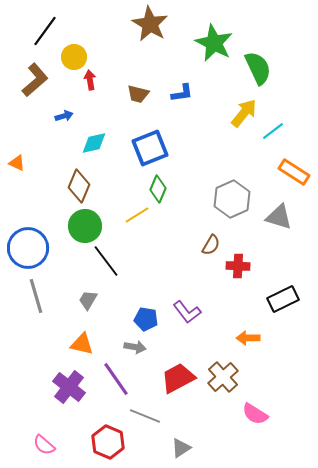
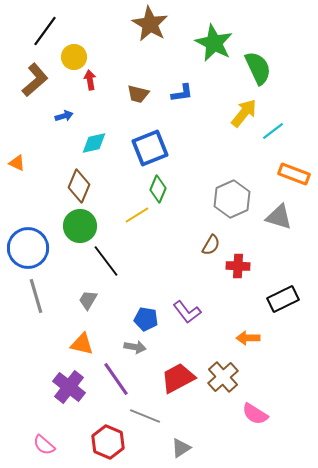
orange rectangle at (294, 172): moved 2 px down; rotated 12 degrees counterclockwise
green circle at (85, 226): moved 5 px left
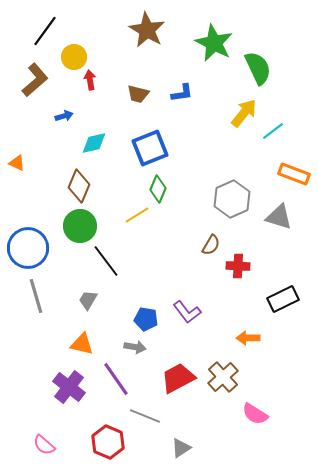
brown star at (150, 24): moved 3 px left, 6 px down
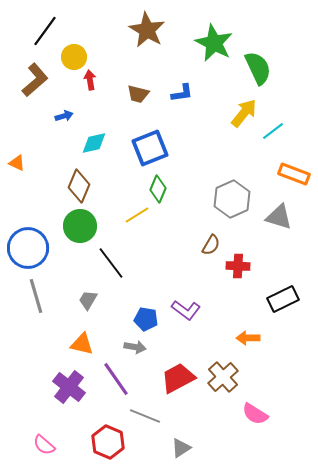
black line at (106, 261): moved 5 px right, 2 px down
purple L-shape at (187, 312): moved 1 px left, 2 px up; rotated 16 degrees counterclockwise
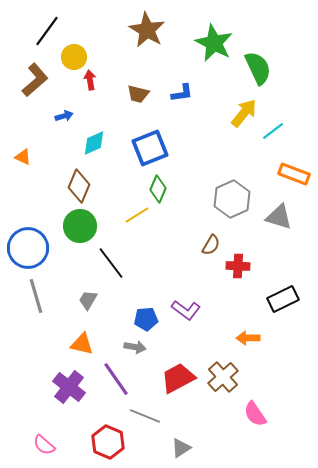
black line at (45, 31): moved 2 px right
cyan diamond at (94, 143): rotated 12 degrees counterclockwise
orange triangle at (17, 163): moved 6 px right, 6 px up
blue pentagon at (146, 319): rotated 15 degrees counterclockwise
pink semicircle at (255, 414): rotated 24 degrees clockwise
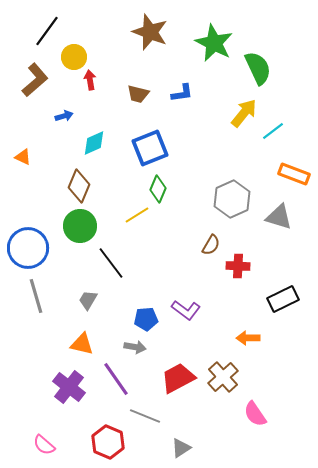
brown star at (147, 30): moved 3 px right, 2 px down; rotated 9 degrees counterclockwise
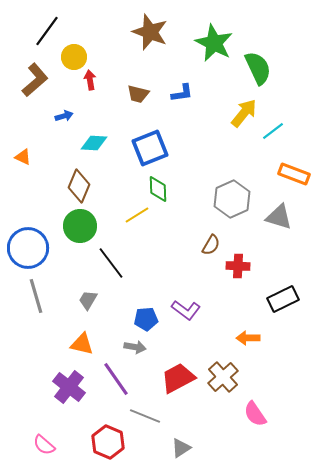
cyan diamond at (94, 143): rotated 28 degrees clockwise
green diamond at (158, 189): rotated 24 degrees counterclockwise
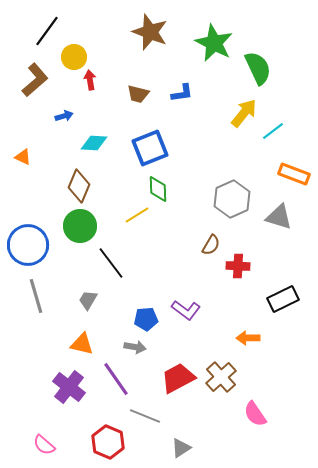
blue circle at (28, 248): moved 3 px up
brown cross at (223, 377): moved 2 px left
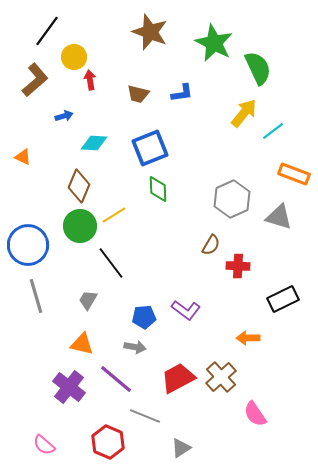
yellow line at (137, 215): moved 23 px left
blue pentagon at (146, 319): moved 2 px left, 2 px up
purple line at (116, 379): rotated 15 degrees counterclockwise
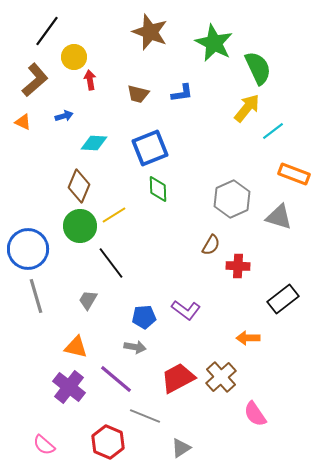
yellow arrow at (244, 113): moved 3 px right, 5 px up
orange triangle at (23, 157): moved 35 px up
blue circle at (28, 245): moved 4 px down
black rectangle at (283, 299): rotated 12 degrees counterclockwise
orange triangle at (82, 344): moved 6 px left, 3 px down
